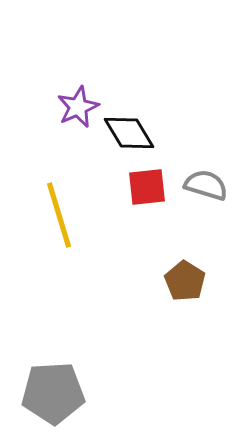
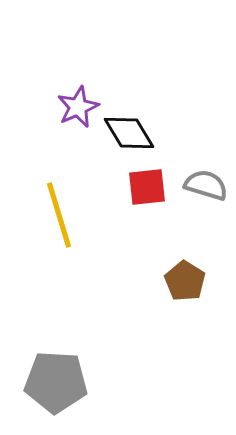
gray pentagon: moved 3 px right, 11 px up; rotated 6 degrees clockwise
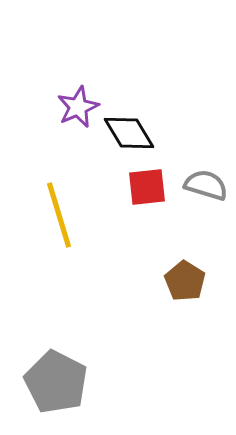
gray pentagon: rotated 24 degrees clockwise
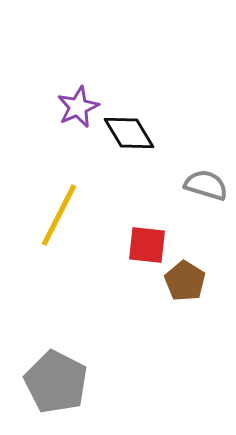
red square: moved 58 px down; rotated 12 degrees clockwise
yellow line: rotated 44 degrees clockwise
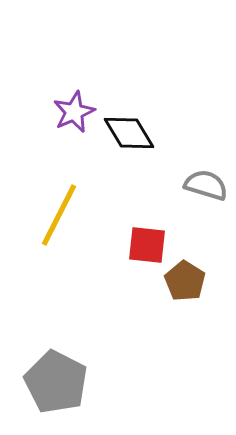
purple star: moved 4 px left, 5 px down
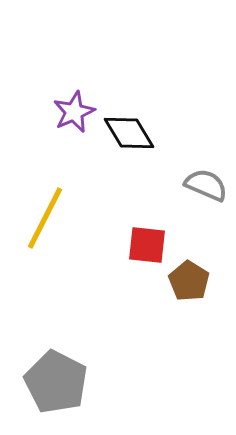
gray semicircle: rotated 6 degrees clockwise
yellow line: moved 14 px left, 3 px down
brown pentagon: moved 4 px right
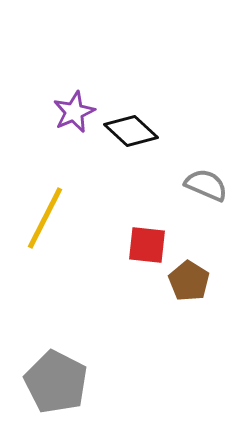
black diamond: moved 2 px right, 2 px up; rotated 16 degrees counterclockwise
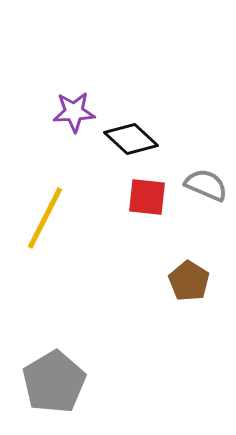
purple star: rotated 21 degrees clockwise
black diamond: moved 8 px down
red square: moved 48 px up
gray pentagon: moved 2 px left; rotated 14 degrees clockwise
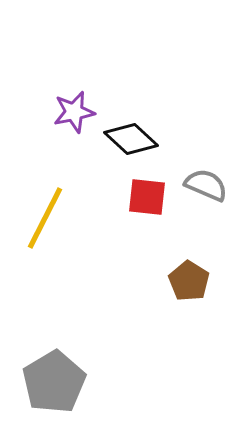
purple star: rotated 9 degrees counterclockwise
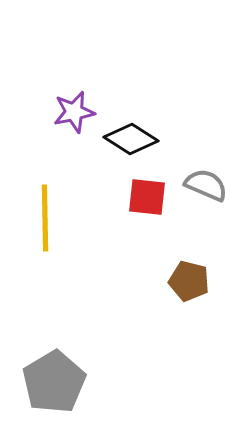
black diamond: rotated 10 degrees counterclockwise
yellow line: rotated 28 degrees counterclockwise
brown pentagon: rotated 18 degrees counterclockwise
